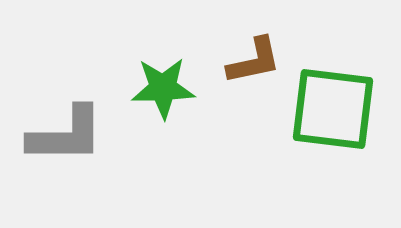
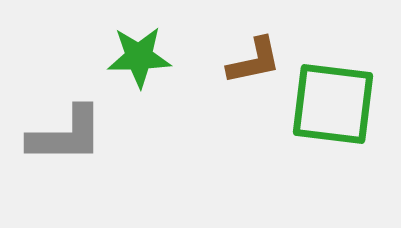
green star: moved 24 px left, 31 px up
green square: moved 5 px up
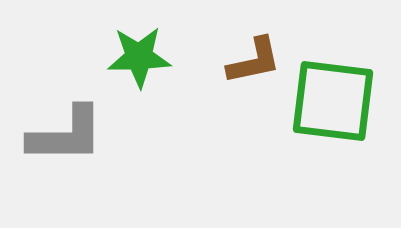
green square: moved 3 px up
